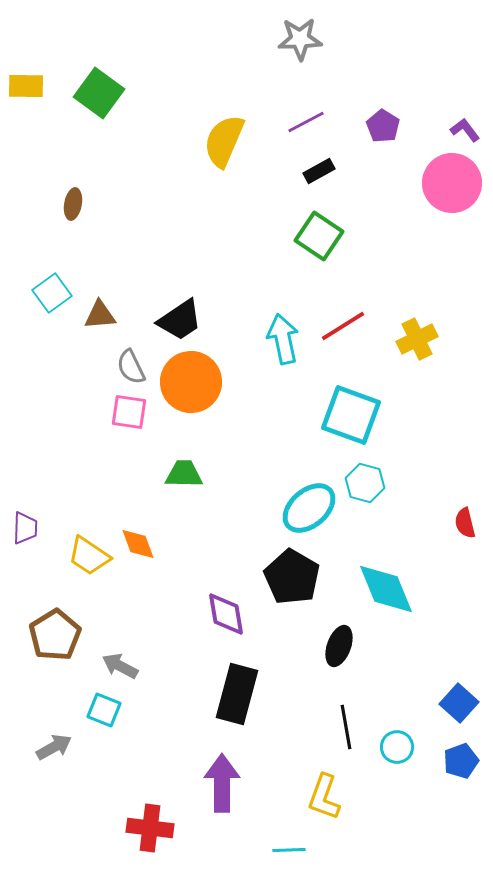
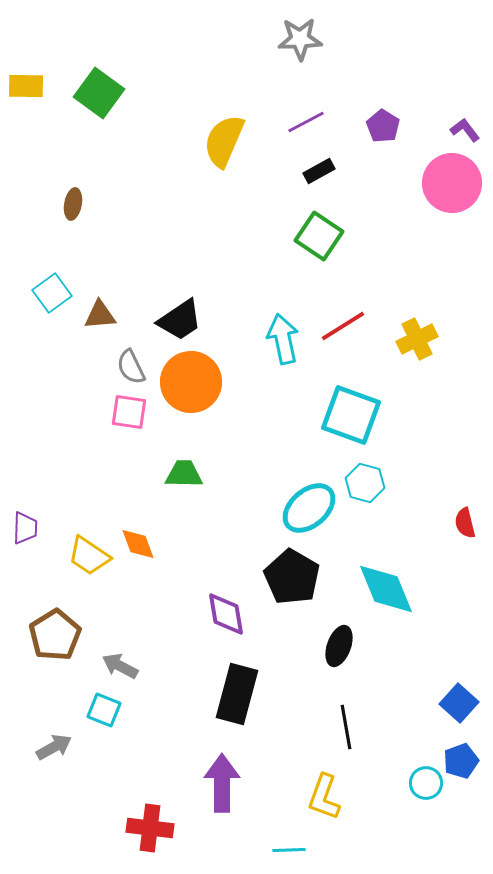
cyan circle at (397, 747): moved 29 px right, 36 px down
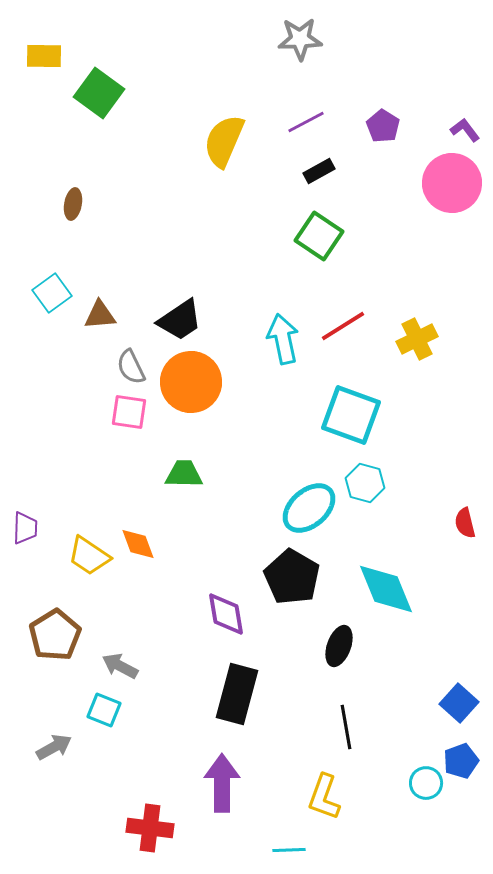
yellow rectangle at (26, 86): moved 18 px right, 30 px up
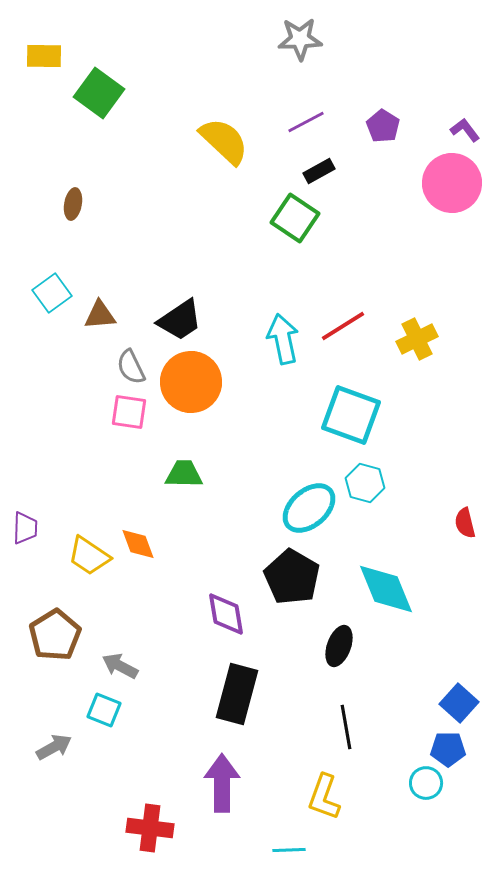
yellow semicircle at (224, 141): rotated 110 degrees clockwise
green square at (319, 236): moved 24 px left, 18 px up
blue pentagon at (461, 761): moved 13 px left, 12 px up; rotated 20 degrees clockwise
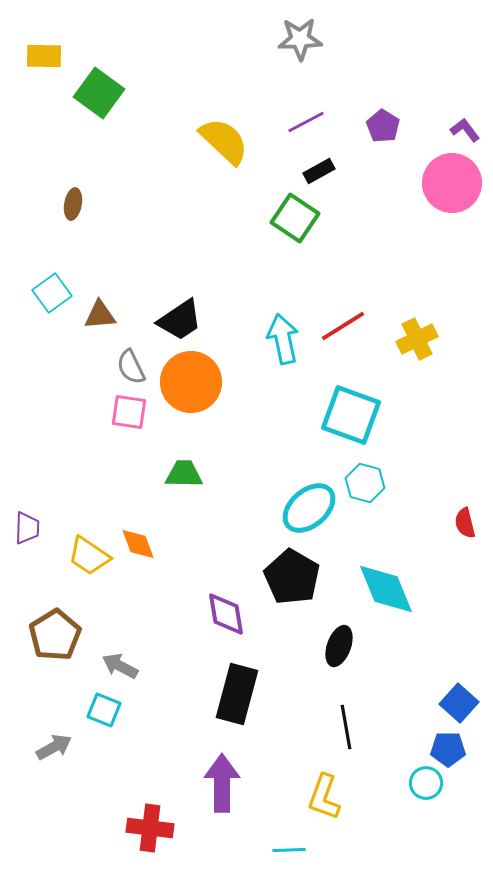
purple trapezoid at (25, 528): moved 2 px right
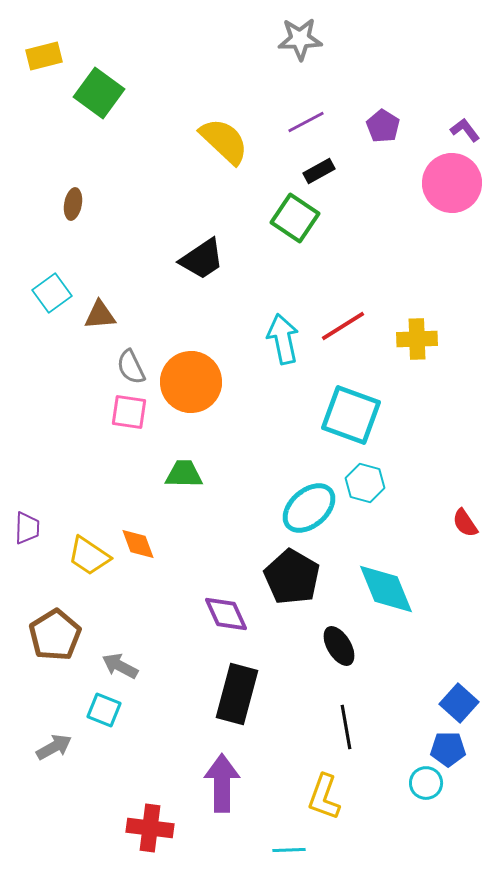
yellow rectangle at (44, 56): rotated 15 degrees counterclockwise
black trapezoid at (180, 320): moved 22 px right, 61 px up
yellow cross at (417, 339): rotated 24 degrees clockwise
red semicircle at (465, 523): rotated 20 degrees counterclockwise
purple diamond at (226, 614): rotated 15 degrees counterclockwise
black ellipse at (339, 646): rotated 51 degrees counterclockwise
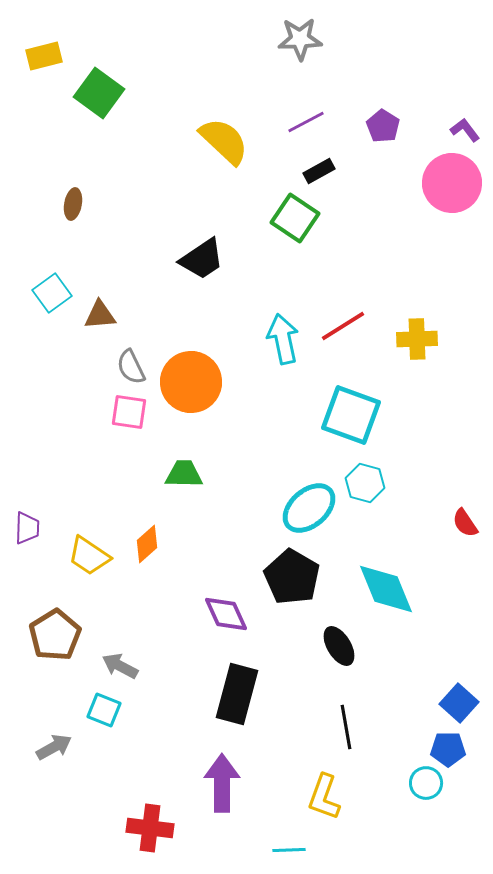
orange diamond at (138, 544): moved 9 px right; rotated 69 degrees clockwise
